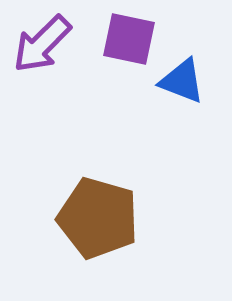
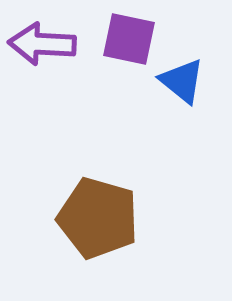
purple arrow: rotated 48 degrees clockwise
blue triangle: rotated 18 degrees clockwise
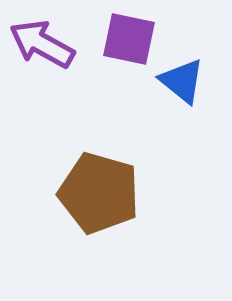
purple arrow: rotated 26 degrees clockwise
brown pentagon: moved 1 px right, 25 px up
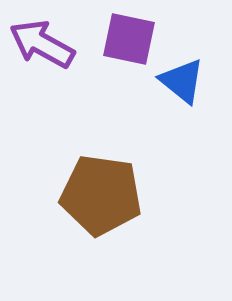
brown pentagon: moved 2 px right, 2 px down; rotated 8 degrees counterclockwise
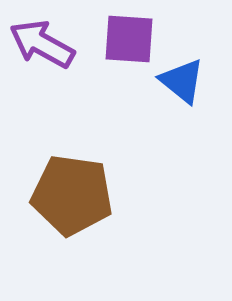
purple square: rotated 8 degrees counterclockwise
brown pentagon: moved 29 px left
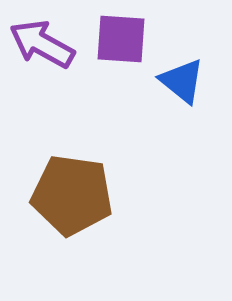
purple square: moved 8 px left
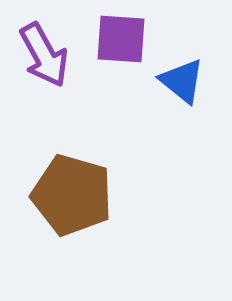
purple arrow: moved 2 px right, 11 px down; rotated 148 degrees counterclockwise
brown pentagon: rotated 8 degrees clockwise
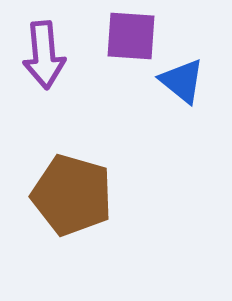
purple square: moved 10 px right, 3 px up
purple arrow: rotated 24 degrees clockwise
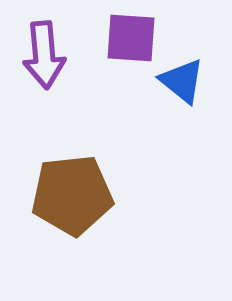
purple square: moved 2 px down
brown pentagon: rotated 22 degrees counterclockwise
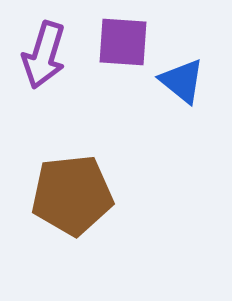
purple square: moved 8 px left, 4 px down
purple arrow: rotated 22 degrees clockwise
